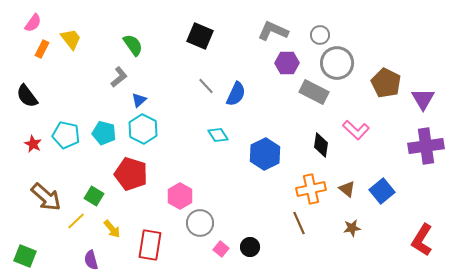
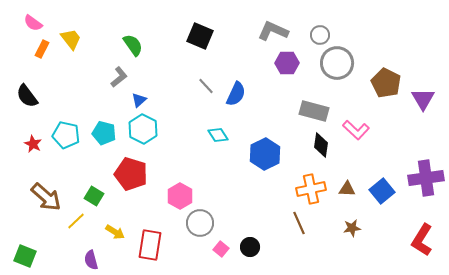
pink semicircle at (33, 23): rotated 90 degrees clockwise
gray rectangle at (314, 92): moved 19 px down; rotated 12 degrees counterclockwise
purple cross at (426, 146): moved 32 px down
brown triangle at (347, 189): rotated 36 degrees counterclockwise
yellow arrow at (112, 229): moved 3 px right, 3 px down; rotated 18 degrees counterclockwise
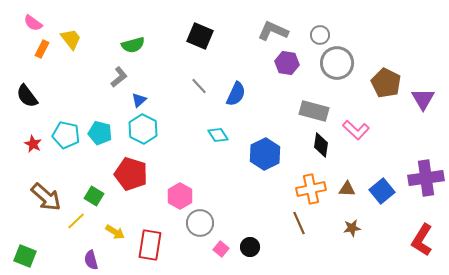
green semicircle at (133, 45): rotated 110 degrees clockwise
purple hexagon at (287, 63): rotated 10 degrees clockwise
gray line at (206, 86): moved 7 px left
cyan pentagon at (104, 133): moved 4 px left
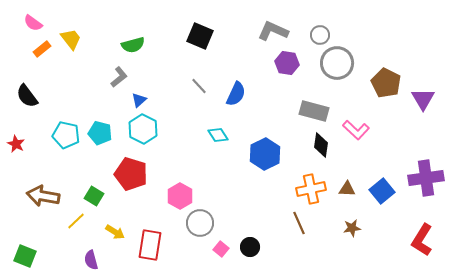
orange rectangle at (42, 49): rotated 24 degrees clockwise
red star at (33, 144): moved 17 px left
brown arrow at (46, 197): moved 3 px left, 1 px up; rotated 148 degrees clockwise
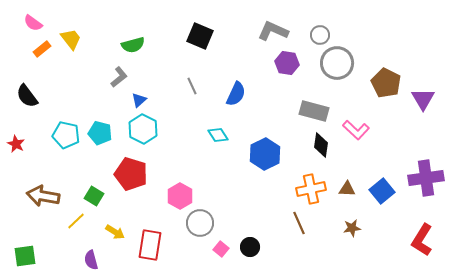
gray line at (199, 86): moved 7 px left; rotated 18 degrees clockwise
green square at (25, 256): rotated 30 degrees counterclockwise
